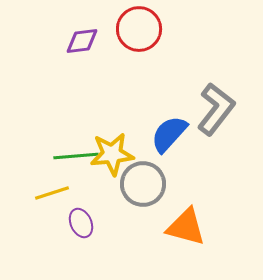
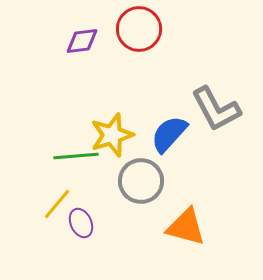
gray L-shape: rotated 114 degrees clockwise
yellow star: moved 19 px up; rotated 12 degrees counterclockwise
gray circle: moved 2 px left, 3 px up
yellow line: moved 5 px right, 11 px down; rotated 32 degrees counterclockwise
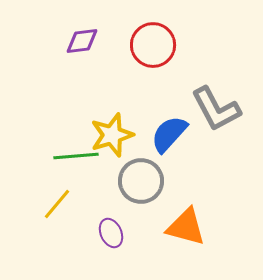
red circle: moved 14 px right, 16 px down
purple ellipse: moved 30 px right, 10 px down
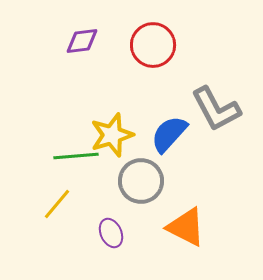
orange triangle: rotated 12 degrees clockwise
